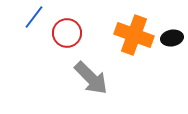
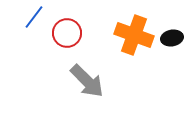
gray arrow: moved 4 px left, 3 px down
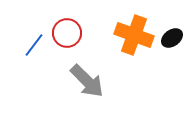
blue line: moved 28 px down
black ellipse: rotated 25 degrees counterclockwise
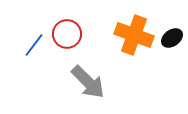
red circle: moved 1 px down
gray arrow: moved 1 px right, 1 px down
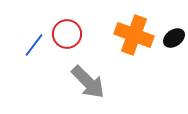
black ellipse: moved 2 px right
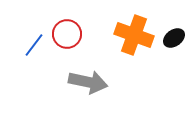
gray arrow: rotated 33 degrees counterclockwise
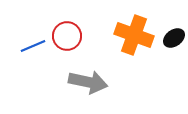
red circle: moved 2 px down
blue line: moved 1 px left, 1 px down; rotated 30 degrees clockwise
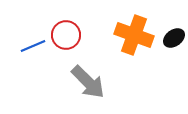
red circle: moved 1 px left, 1 px up
gray arrow: rotated 33 degrees clockwise
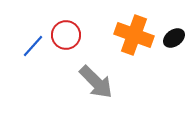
blue line: rotated 25 degrees counterclockwise
gray arrow: moved 8 px right
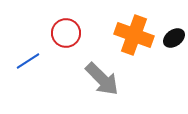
red circle: moved 2 px up
blue line: moved 5 px left, 15 px down; rotated 15 degrees clockwise
gray arrow: moved 6 px right, 3 px up
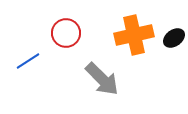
orange cross: rotated 33 degrees counterclockwise
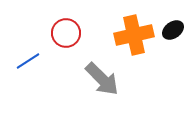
black ellipse: moved 1 px left, 8 px up
